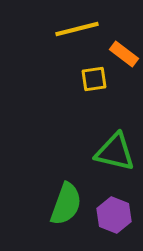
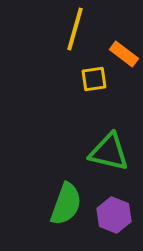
yellow line: moved 2 px left; rotated 60 degrees counterclockwise
green triangle: moved 6 px left
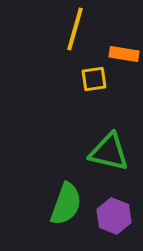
orange rectangle: rotated 28 degrees counterclockwise
purple hexagon: moved 1 px down
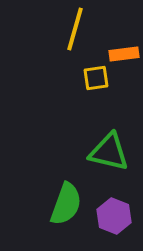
orange rectangle: rotated 16 degrees counterclockwise
yellow square: moved 2 px right, 1 px up
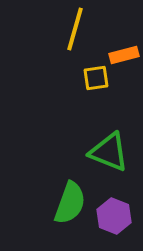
orange rectangle: moved 1 px down; rotated 8 degrees counterclockwise
green triangle: rotated 9 degrees clockwise
green semicircle: moved 4 px right, 1 px up
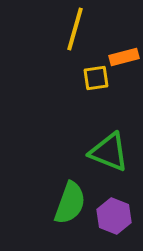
orange rectangle: moved 2 px down
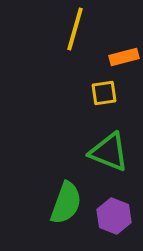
yellow square: moved 8 px right, 15 px down
green semicircle: moved 4 px left
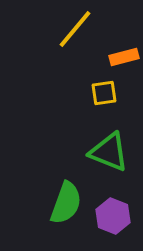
yellow line: rotated 24 degrees clockwise
purple hexagon: moved 1 px left
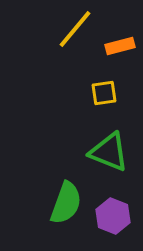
orange rectangle: moved 4 px left, 11 px up
